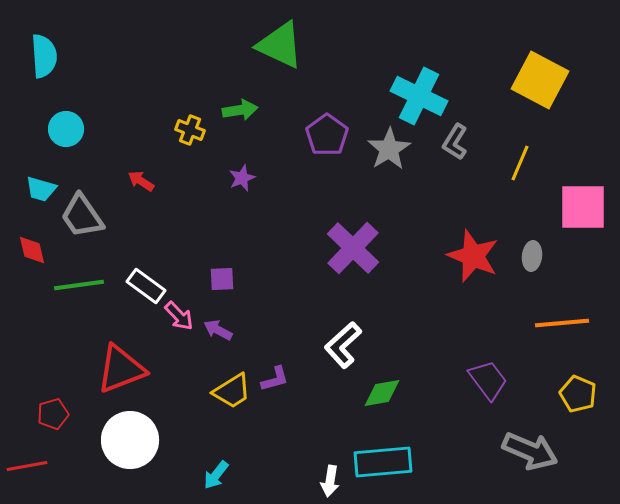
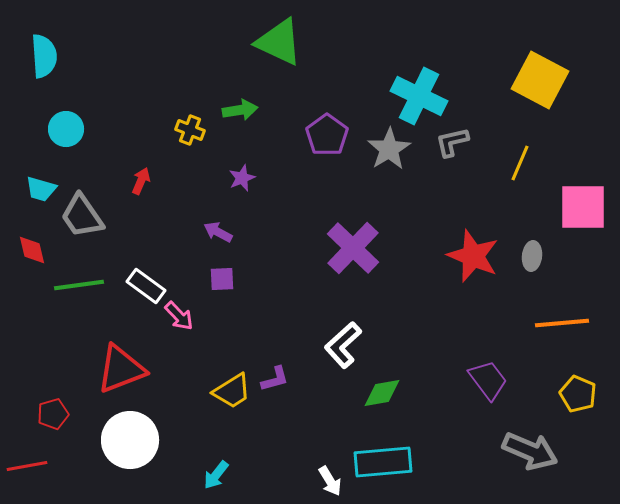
green triangle: moved 1 px left, 3 px up
gray L-shape: moved 3 px left; rotated 45 degrees clockwise
red arrow: rotated 80 degrees clockwise
purple arrow: moved 98 px up
white arrow: rotated 40 degrees counterclockwise
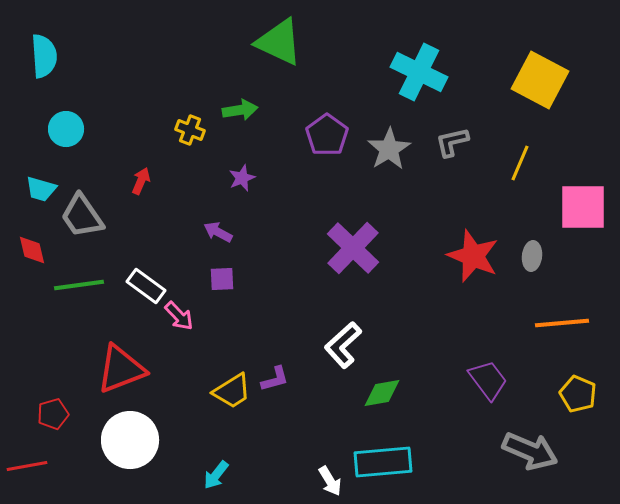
cyan cross: moved 24 px up
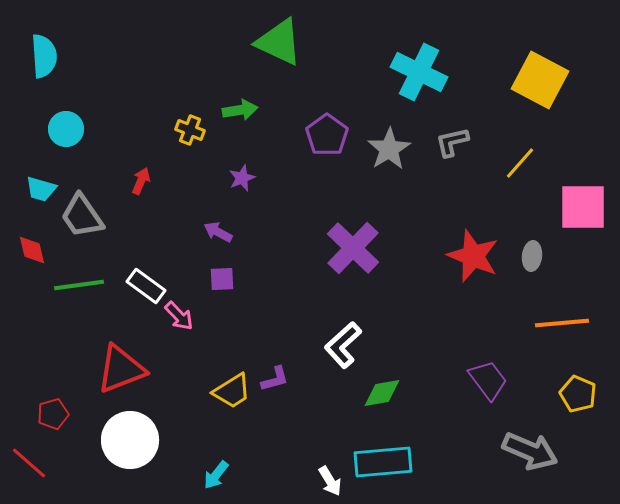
yellow line: rotated 18 degrees clockwise
red line: moved 2 px right, 3 px up; rotated 51 degrees clockwise
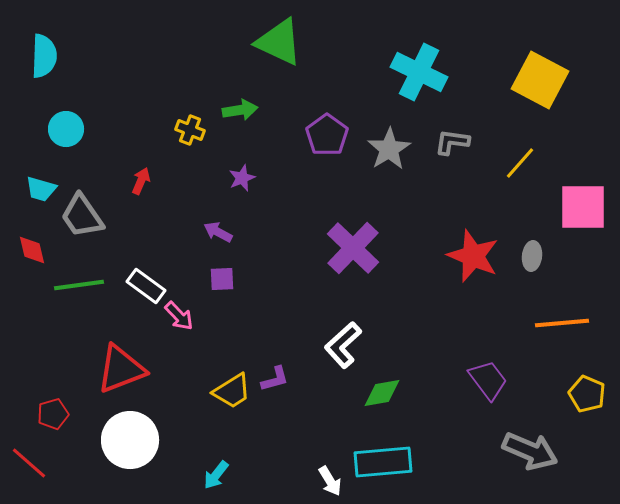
cyan semicircle: rotated 6 degrees clockwise
gray L-shape: rotated 21 degrees clockwise
yellow pentagon: moved 9 px right
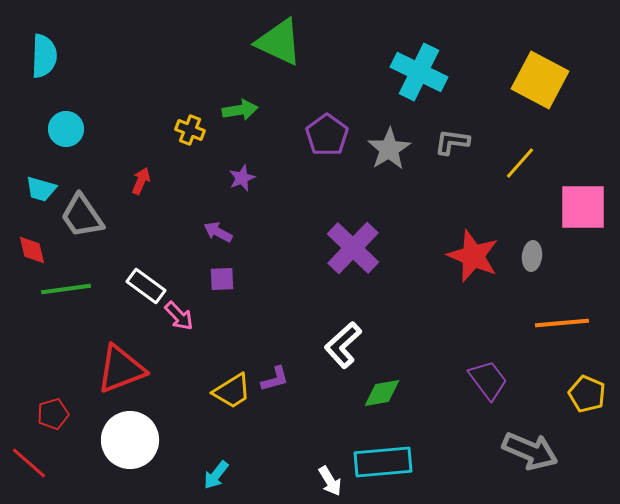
green line: moved 13 px left, 4 px down
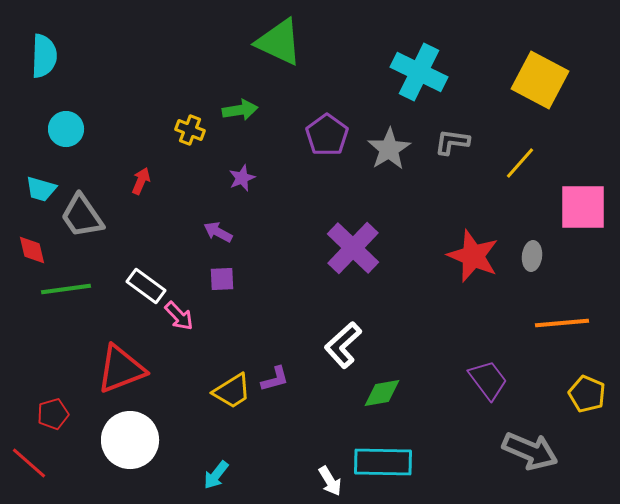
cyan rectangle: rotated 6 degrees clockwise
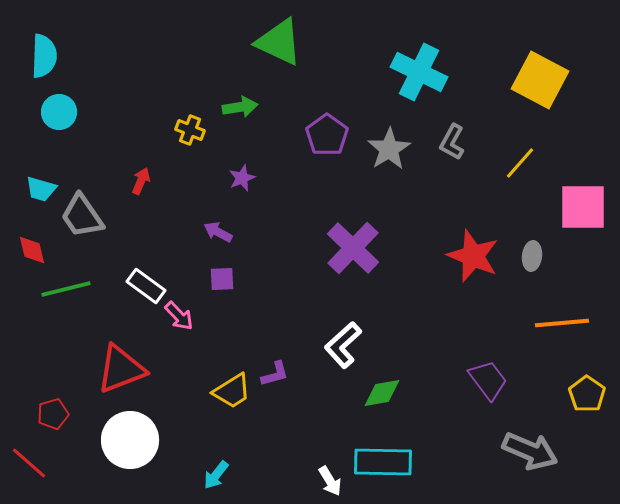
green arrow: moved 3 px up
cyan circle: moved 7 px left, 17 px up
gray L-shape: rotated 69 degrees counterclockwise
green line: rotated 6 degrees counterclockwise
purple L-shape: moved 5 px up
yellow pentagon: rotated 12 degrees clockwise
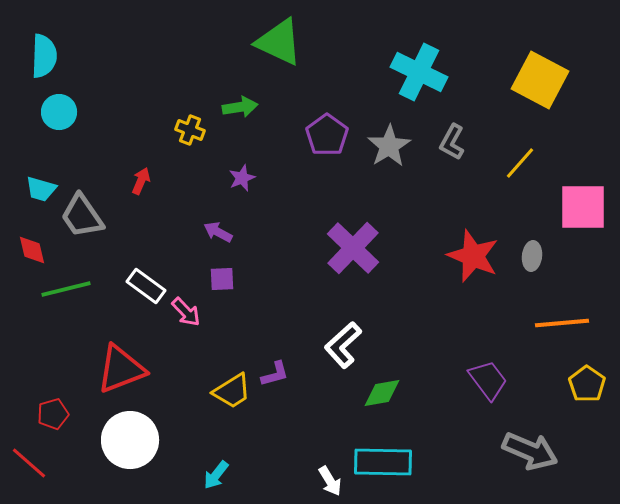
gray star: moved 3 px up
pink arrow: moved 7 px right, 4 px up
yellow pentagon: moved 10 px up
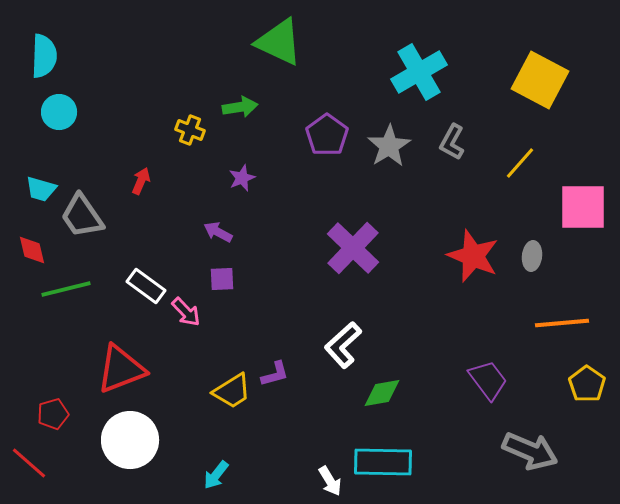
cyan cross: rotated 34 degrees clockwise
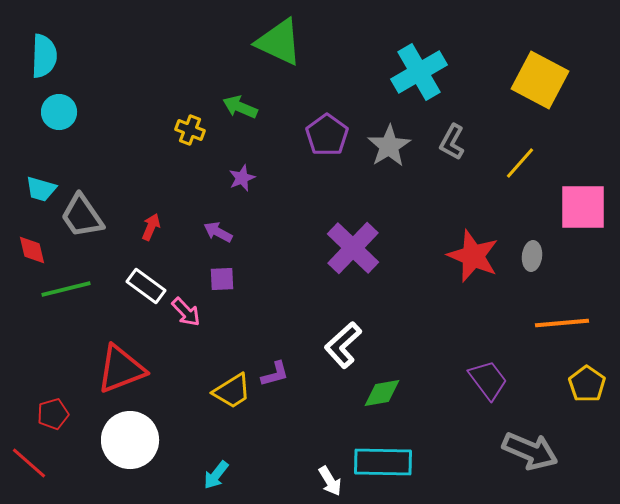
green arrow: rotated 148 degrees counterclockwise
red arrow: moved 10 px right, 46 px down
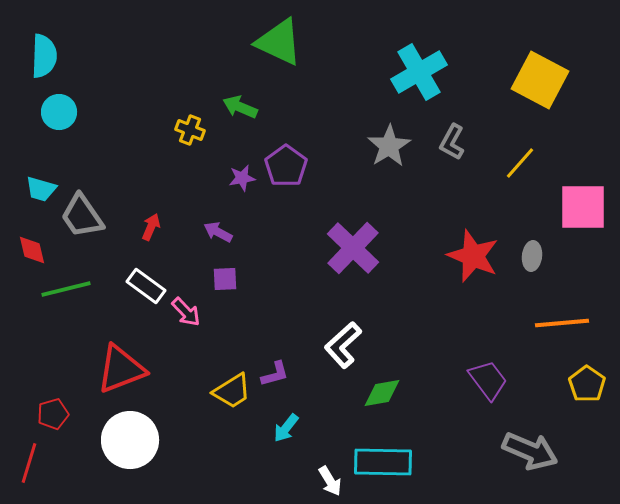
purple pentagon: moved 41 px left, 31 px down
purple star: rotated 12 degrees clockwise
purple square: moved 3 px right
red line: rotated 66 degrees clockwise
cyan arrow: moved 70 px right, 47 px up
